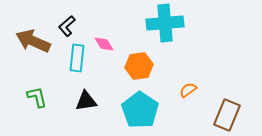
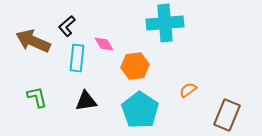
orange hexagon: moved 4 px left
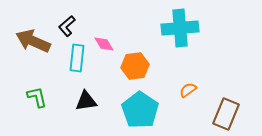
cyan cross: moved 15 px right, 5 px down
brown rectangle: moved 1 px left, 1 px up
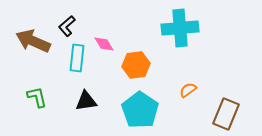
orange hexagon: moved 1 px right, 1 px up
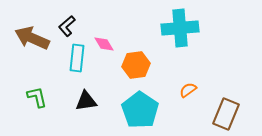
brown arrow: moved 1 px left, 3 px up
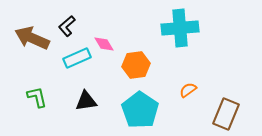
cyan rectangle: rotated 60 degrees clockwise
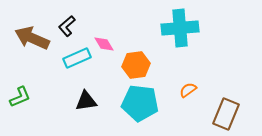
green L-shape: moved 17 px left; rotated 80 degrees clockwise
cyan pentagon: moved 7 px up; rotated 27 degrees counterclockwise
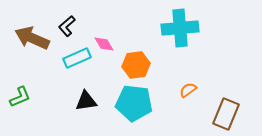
cyan pentagon: moved 6 px left
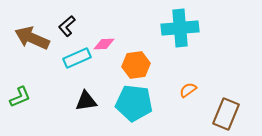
pink diamond: rotated 60 degrees counterclockwise
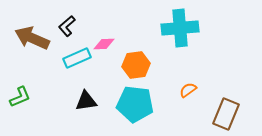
cyan pentagon: moved 1 px right, 1 px down
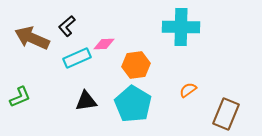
cyan cross: moved 1 px right, 1 px up; rotated 6 degrees clockwise
cyan pentagon: moved 2 px left; rotated 24 degrees clockwise
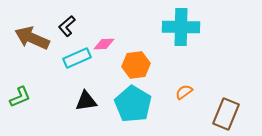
orange semicircle: moved 4 px left, 2 px down
